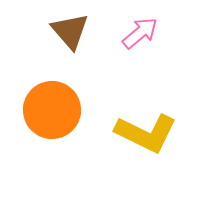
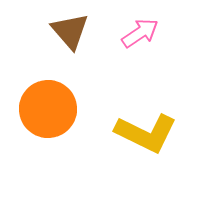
pink arrow: rotated 6 degrees clockwise
orange circle: moved 4 px left, 1 px up
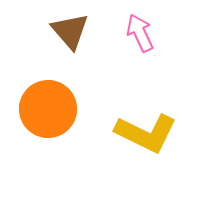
pink arrow: rotated 81 degrees counterclockwise
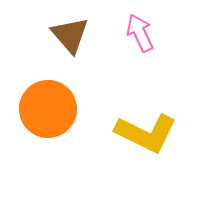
brown triangle: moved 4 px down
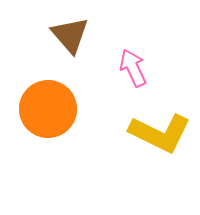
pink arrow: moved 7 px left, 35 px down
yellow L-shape: moved 14 px right
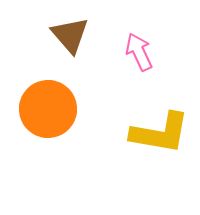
pink arrow: moved 6 px right, 16 px up
yellow L-shape: rotated 16 degrees counterclockwise
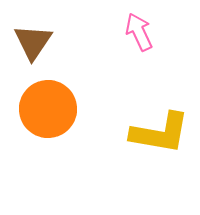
brown triangle: moved 37 px left, 7 px down; rotated 15 degrees clockwise
pink arrow: moved 20 px up
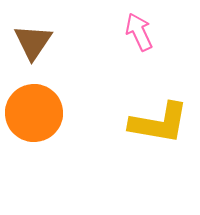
orange circle: moved 14 px left, 4 px down
yellow L-shape: moved 1 px left, 10 px up
